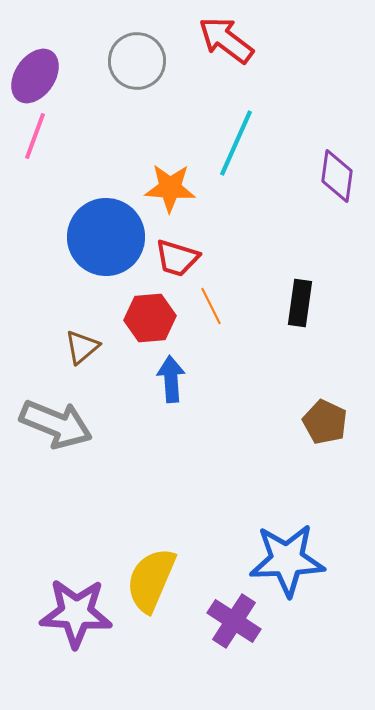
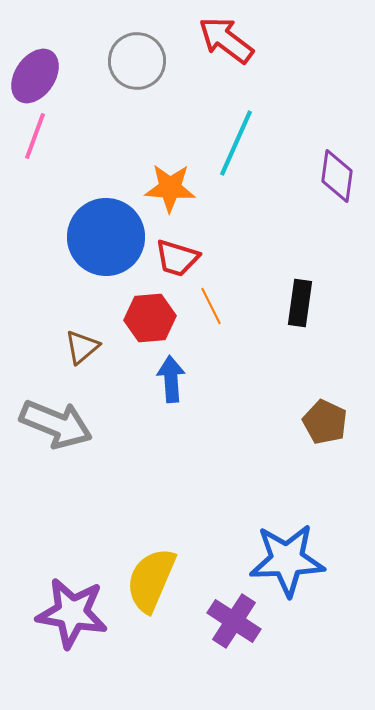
purple star: moved 4 px left; rotated 6 degrees clockwise
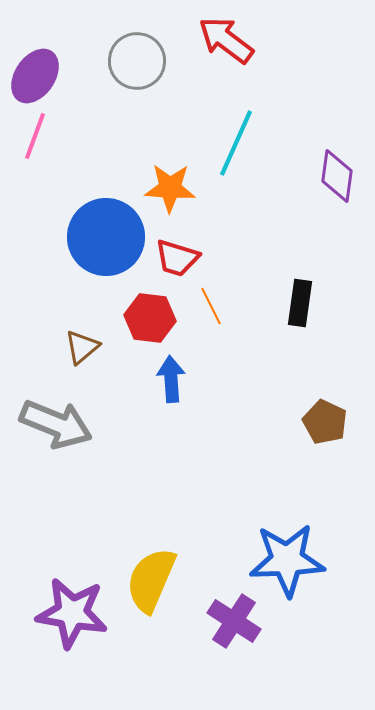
red hexagon: rotated 12 degrees clockwise
